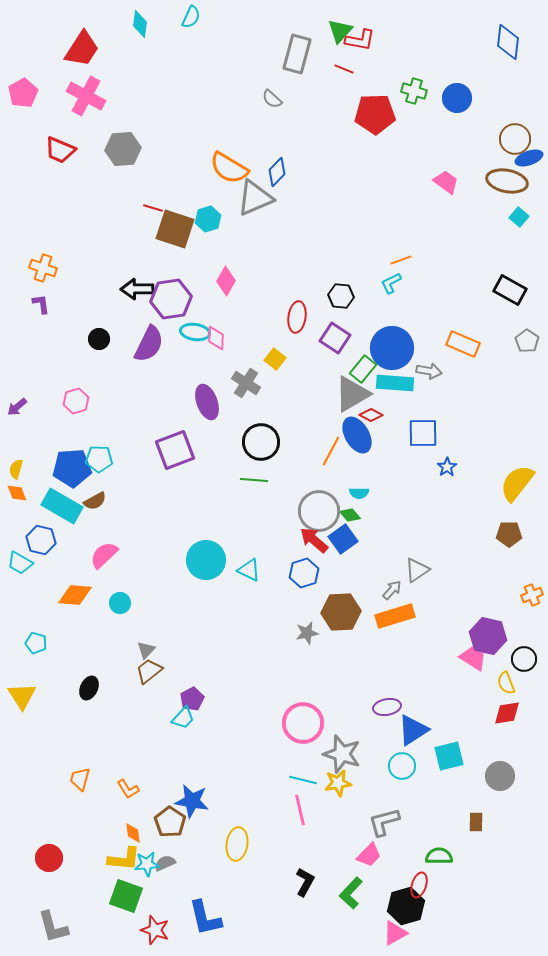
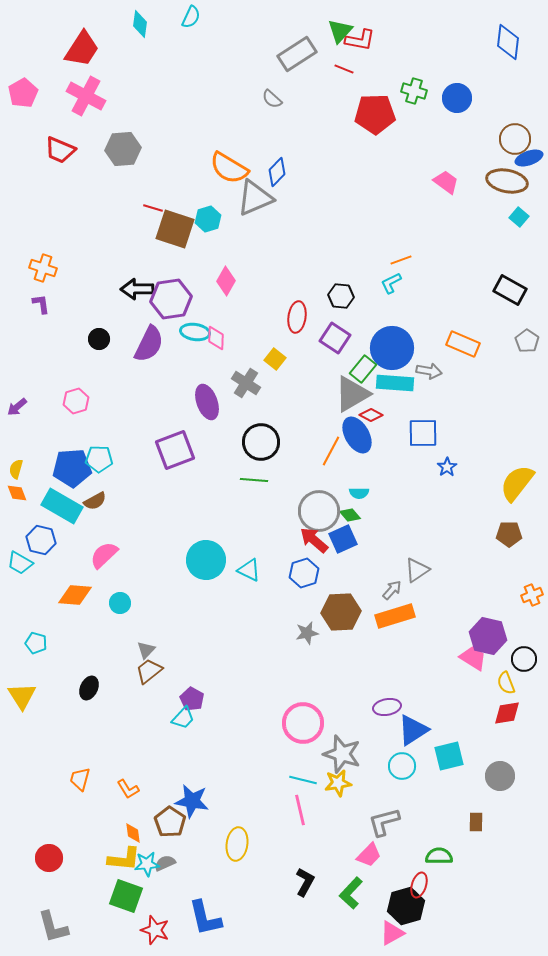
gray rectangle at (297, 54): rotated 42 degrees clockwise
blue square at (343, 539): rotated 12 degrees clockwise
purple pentagon at (192, 699): rotated 15 degrees counterclockwise
pink triangle at (395, 933): moved 3 px left
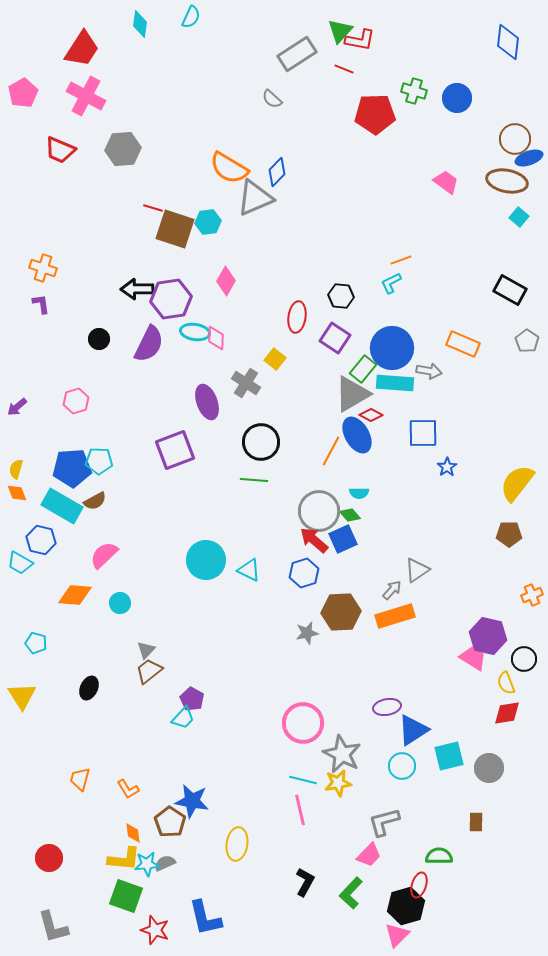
cyan hexagon at (208, 219): moved 3 px down; rotated 10 degrees clockwise
cyan pentagon at (99, 459): moved 2 px down
gray star at (342, 754): rotated 9 degrees clockwise
gray circle at (500, 776): moved 11 px left, 8 px up
pink triangle at (392, 933): moved 5 px right, 2 px down; rotated 16 degrees counterclockwise
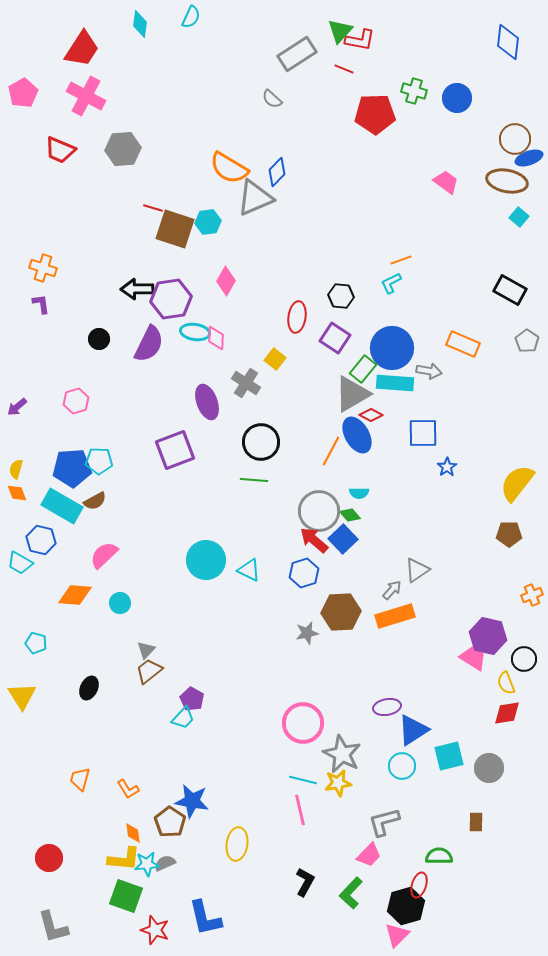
blue square at (343, 539): rotated 20 degrees counterclockwise
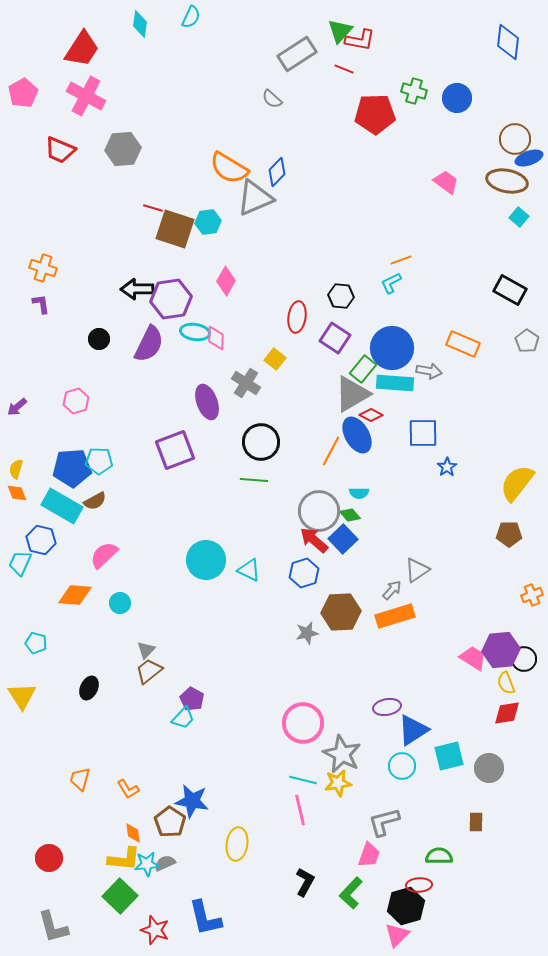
cyan trapezoid at (20, 563): rotated 84 degrees clockwise
purple hexagon at (488, 636): moved 13 px right, 14 px down; rotated 18 degrees counterclockwise
pink trapezoid at (369, 855): rotated 24 degrees counterclockwise
red ellipse at (419, 885): rotated 70 degrees clockwise
green square at (126, 896): moved 6 px left; rotated 24 degrees clockwise
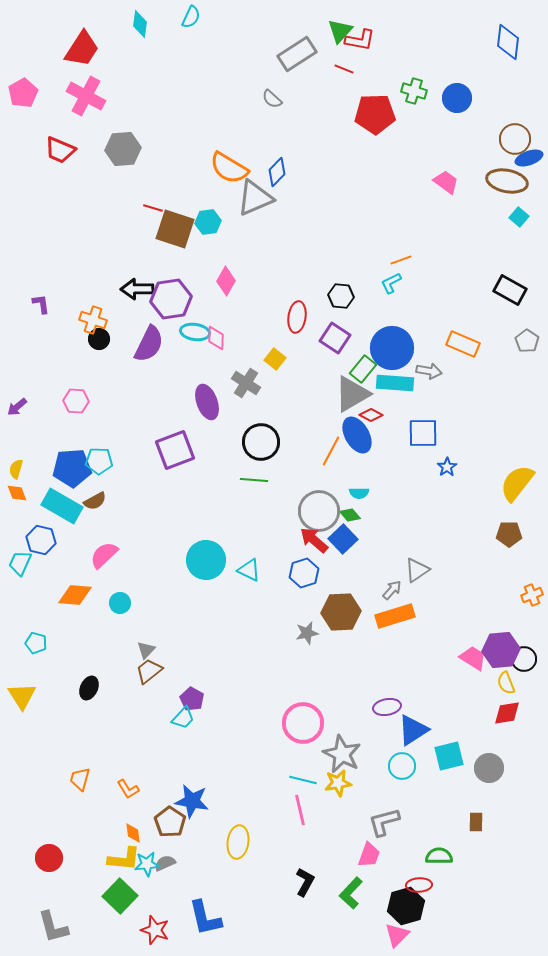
orange cross at (43, 268): moved 50 px right, 52 px down
pink hexagon at (76, 401): rotated 20 degrees clockwise
yellow ellipse at (237, 844): moved 1 px right, 2 px up
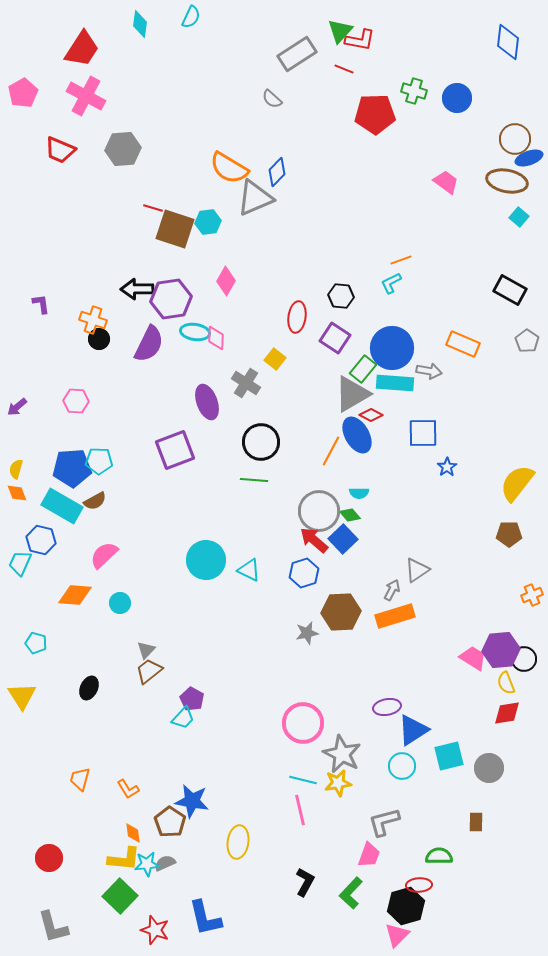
gray arrow at (392, 590): rotated 15 degrees counterclockwise
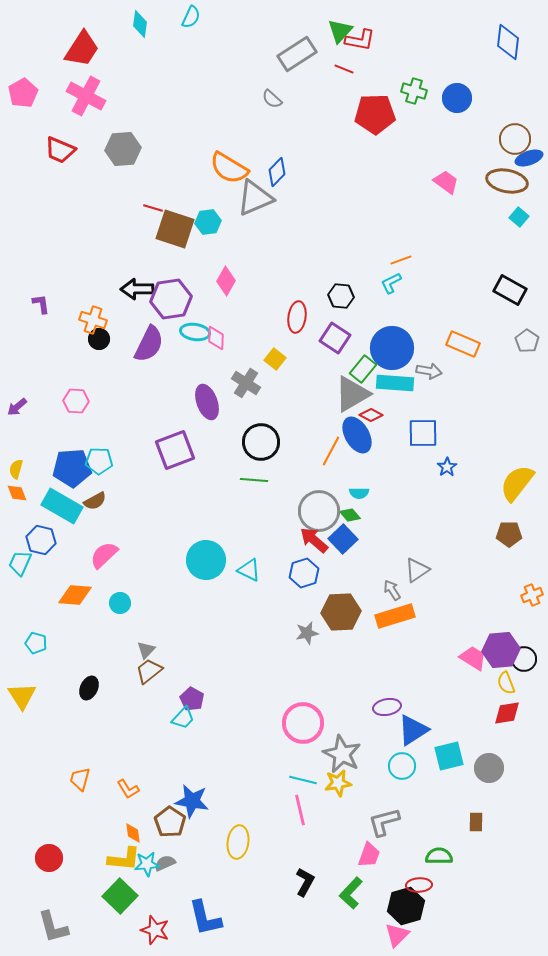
gray arrow at (392, 590): rotated 60 degrees counterclockwise
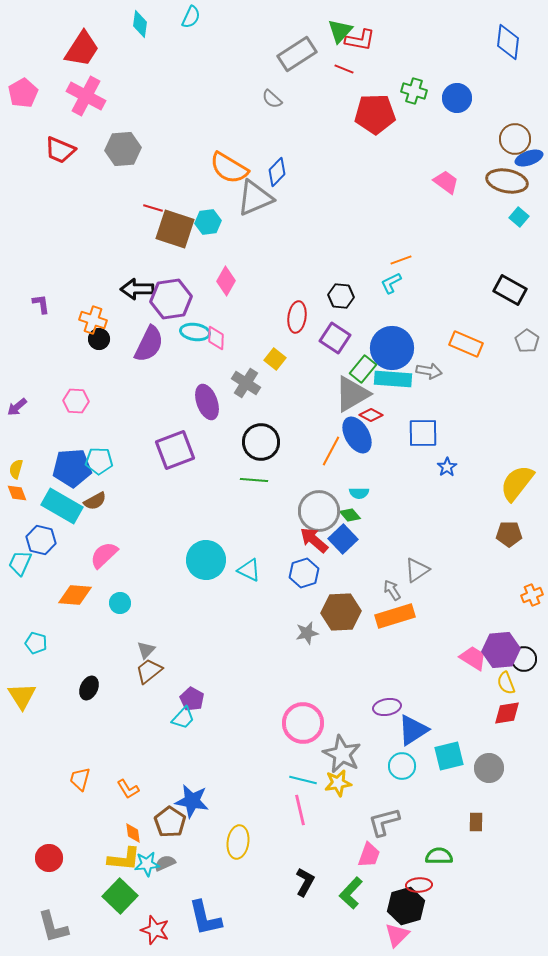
orange rectangle at (463, 344): moved 3 px right
cyan rectangle at (395, 383): moved 2 px left, 4 px up
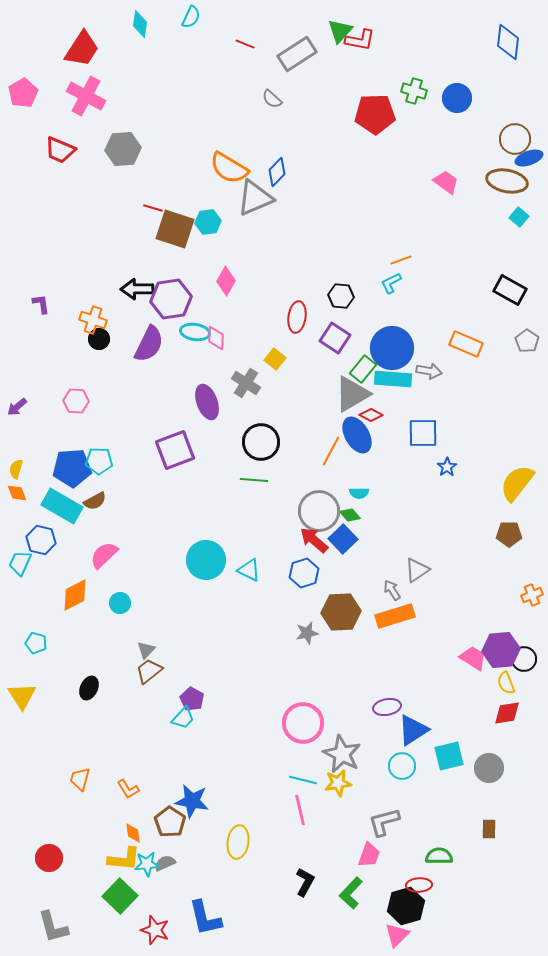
red line at (344, 69): moved 99 px left, 25 px up
orange diamond at (75, 595): rotated 32 degrees counterclockwise
brown rectangle at (476, 822): moved 13 px right, 7 px down
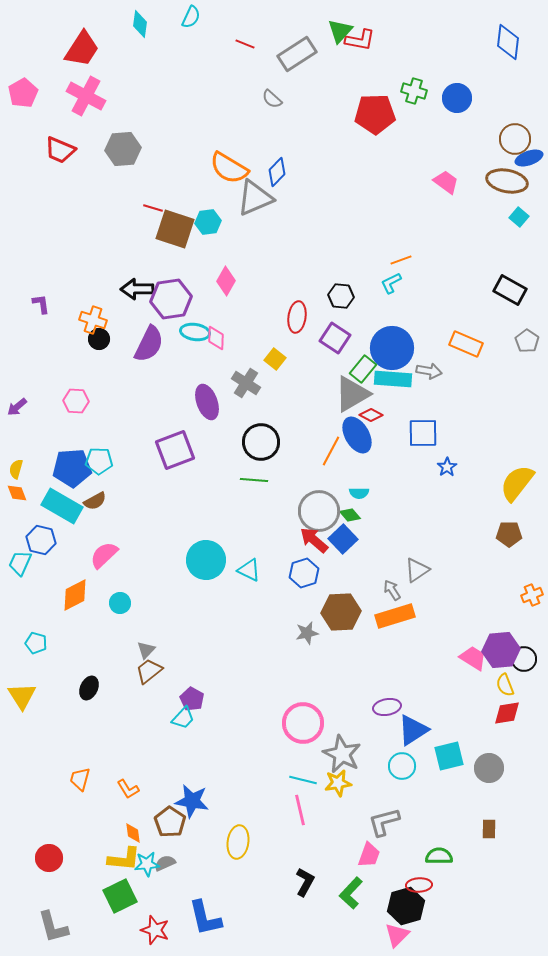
yellow semicircle at (506, 683): moved 1 px left, 2 px down
green square at (120, 896): rotated 20 degrees clockwise
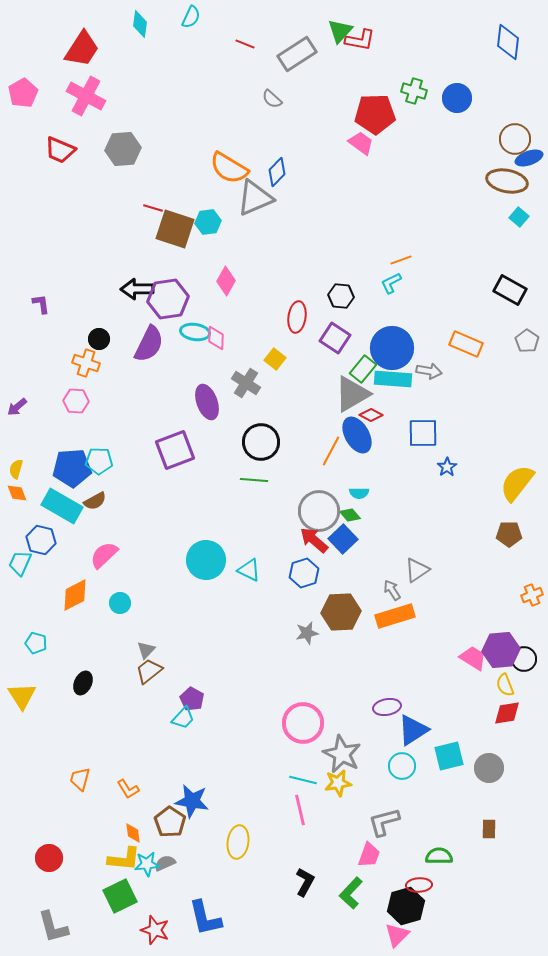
pink trapezoid at (446, 182): moved 85 px left, 39 px up
purple hexagon at (171, 299): moved 3 px left
orange cross at (93, 320): moved 7 px left, 43 px down
black ellipse at (89, 688): moved 6 px left, 5 px up
